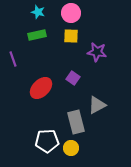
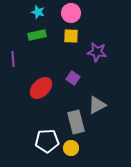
purple line: rotated 14 degrees clockwise
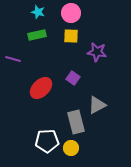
purple line: rotated 70 degrees counterclockwise
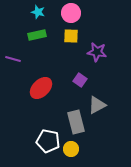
purple square: moved 7 px right, 2 px down
white pentagon: moved 1 px right; rotated 15 degrees clockwise
yellow circle: moved 1 px down
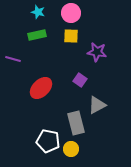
gray rectangle: moved 1 px down
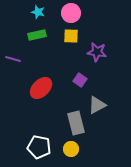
white pentagon: moved 9 px left, 6 px down
